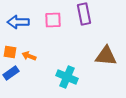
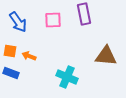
blue arrow: rotated 125 degrees counterclockwise
orange square: moved 1 px up
blue rectangle: rotated 56 degrees clockwise
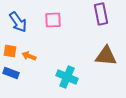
purple rectangle: moved 17 px right
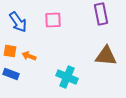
blue rectangle: moved 1 px down
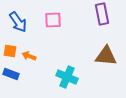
purple rectangle: moved 1 px right
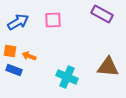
purple rectangle: rotated 50 degrees counterclockwise
blue arrow: rotated 85 degrees counterclockwise
brown triangle: moved 2 px right, 11 px down
blue rectangle: moved 3 px right, 4 px up
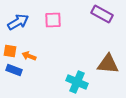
brown triangle: moved 3 px up
cyan cross: moved 10 px right, 5 px down
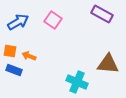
pink square: rotated 36 degrees clockwise
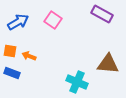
blue rectangle: moved 2 px left, 3 px down
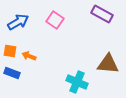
pink square: moved 2 px right
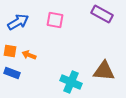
pink square: rotated 24 degrees counterclockwise
orange arrow: moved 1 px up
brown triangle: moved 4 px left, 7 px down
cyan cross: moved 6 px left
